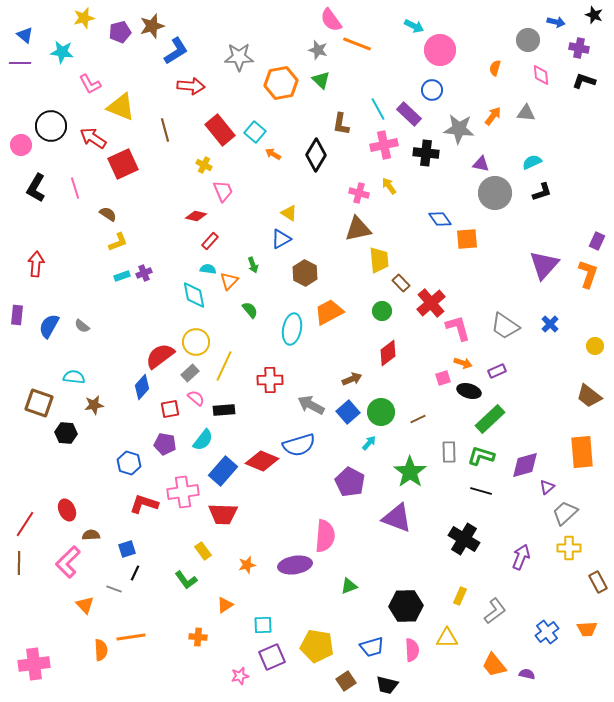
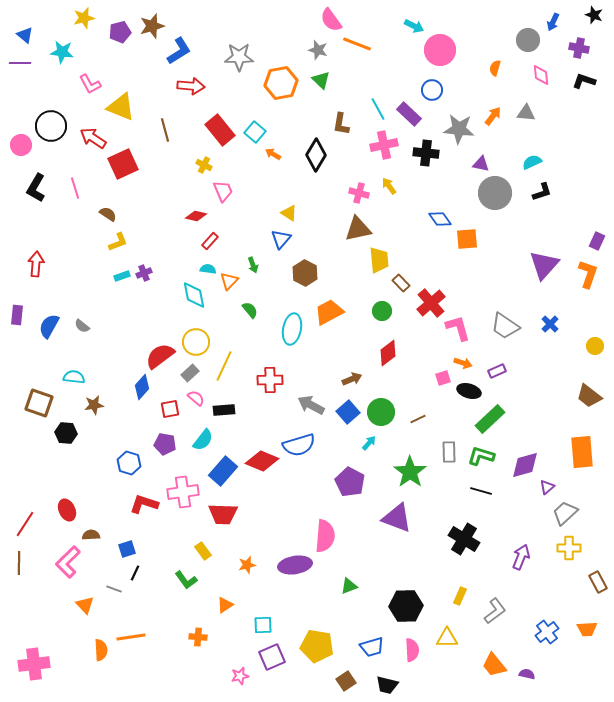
blue arrow at (556, 22): moved 3 px left; rotated 102 degrees clockwise
blue L-shape at (176, 51): moved 3 px right
blue triangle at (281, 239): rotated 20 degrees counterclockwise
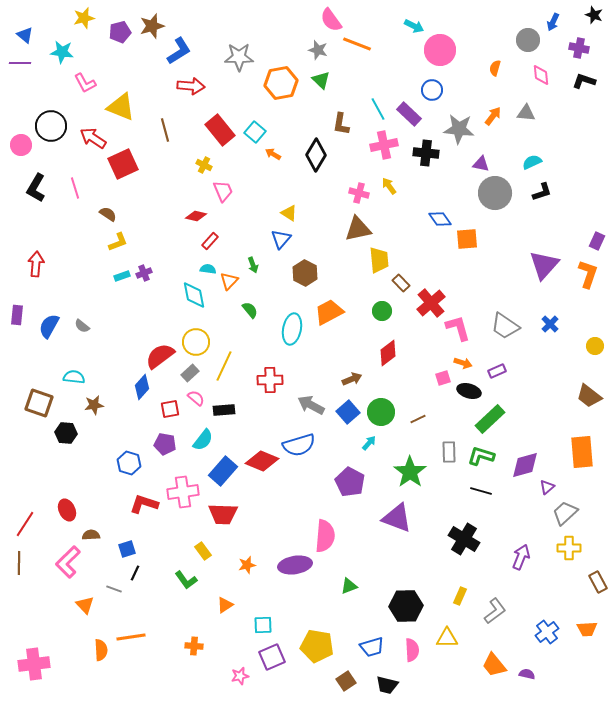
pink L-shape at (90, 84): moved 5 px left, 1 px up
orange cross at (198, 637): moved 4 px left, 9 px down
